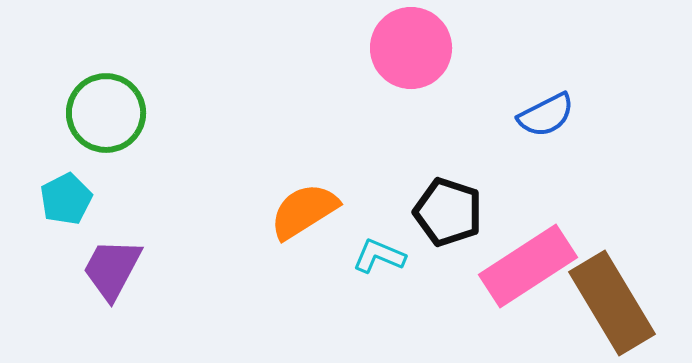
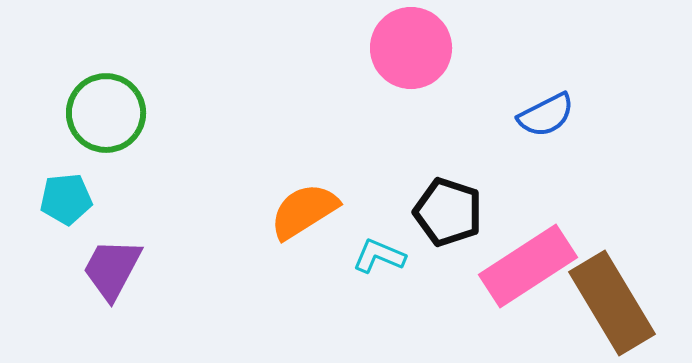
cyan pentagon: rotated 21 degrees clockwise
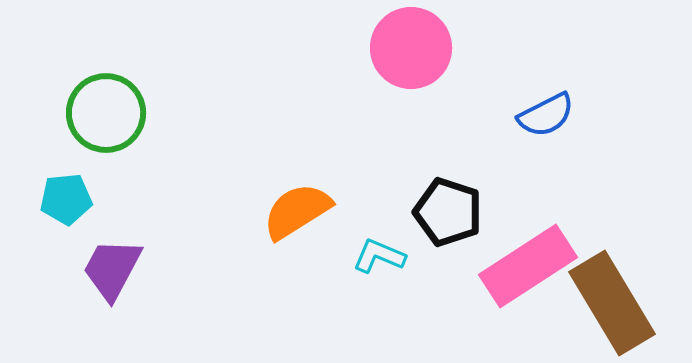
orange semicircle: moved 7 px left
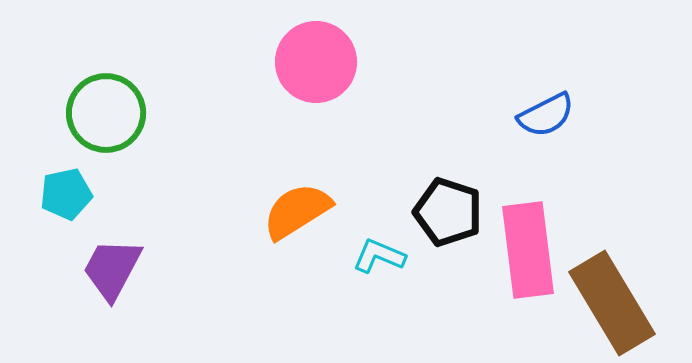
pink circle: moved 95 px left, 14 px down
cyan pentagon: moved 5 px up; rotated 6 degrees counterclockwise
pink rectangle: moved 16 px up; rotated 64 degrees counterclockwise
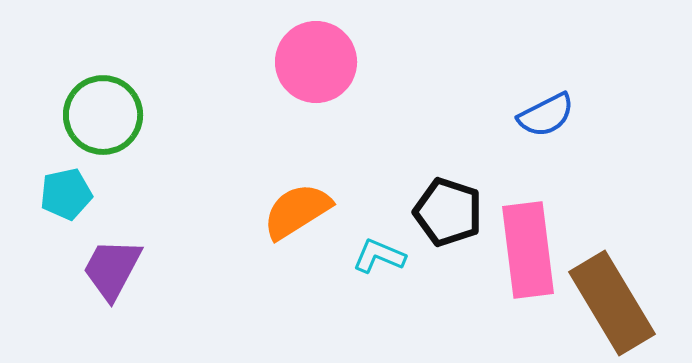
green circle: moved 3 px left, 2 px down
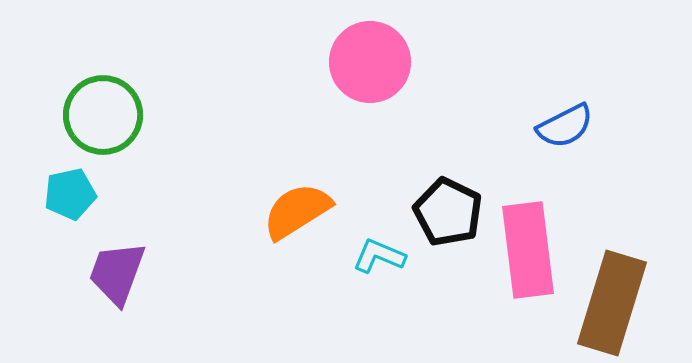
pink circle: moved 54 px right
blue semicircle: moved 19 px right, 11 px down
cyan pentagon: moved 4 px right
black pentagon: rotated 8 degrees clockwise
purple trapezoid: moved 5 px right, 4 px down; rotated 8 degrees counterclockwise
brown rectangle: rotated 48 degrees clockwise
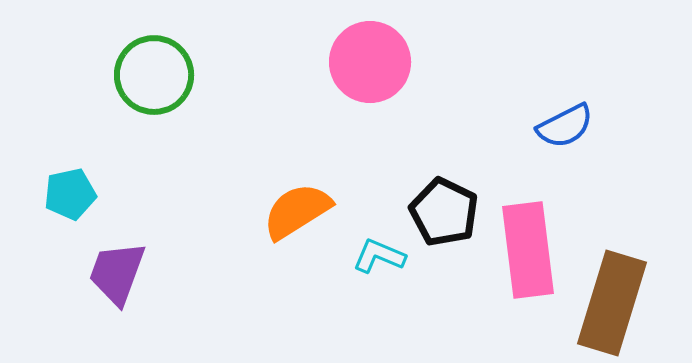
green circle: moved 51 px right, 40 px up
black pentagon: moved 4 px left
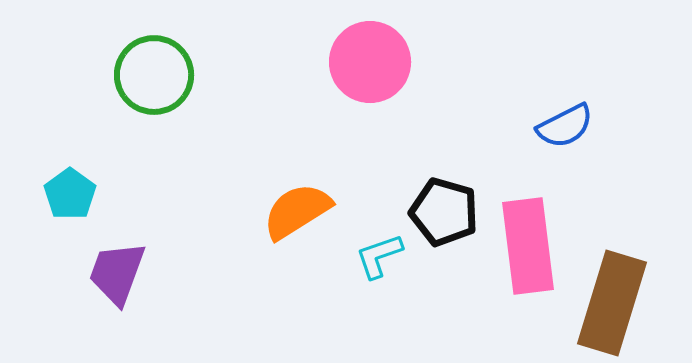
cyan pentagon: rotated 24 degrees counterclockwise
black pentagon: rotated 10 degrees counterclockwise
pink rectangle: moved 4 px up
cyan L-shape: rotated 42 degrees counterclockwise
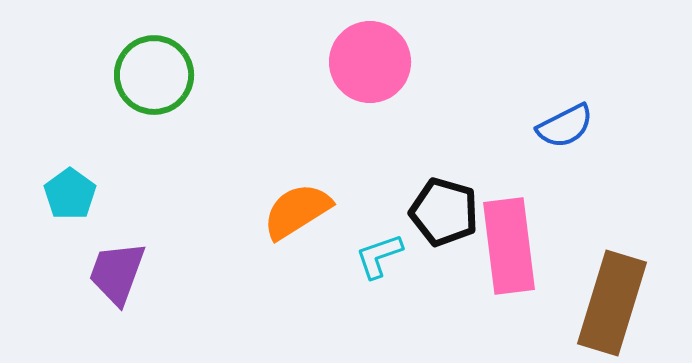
pink rectangle: moved 19 px left
